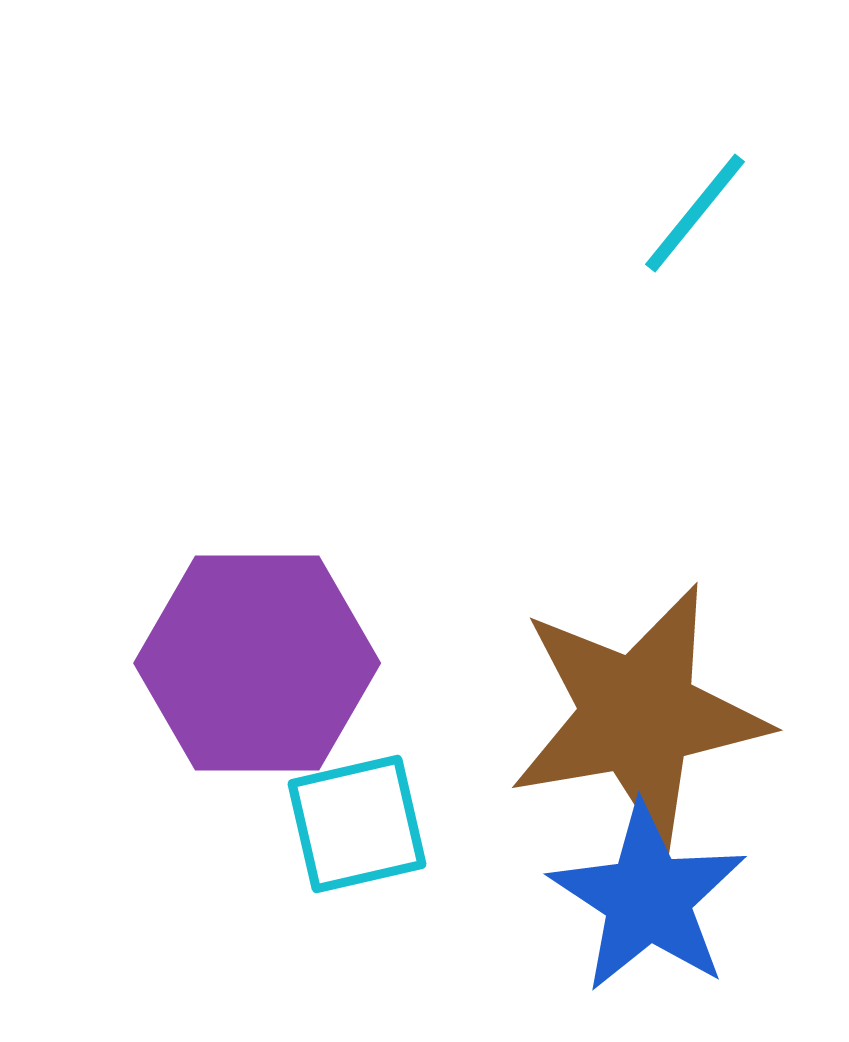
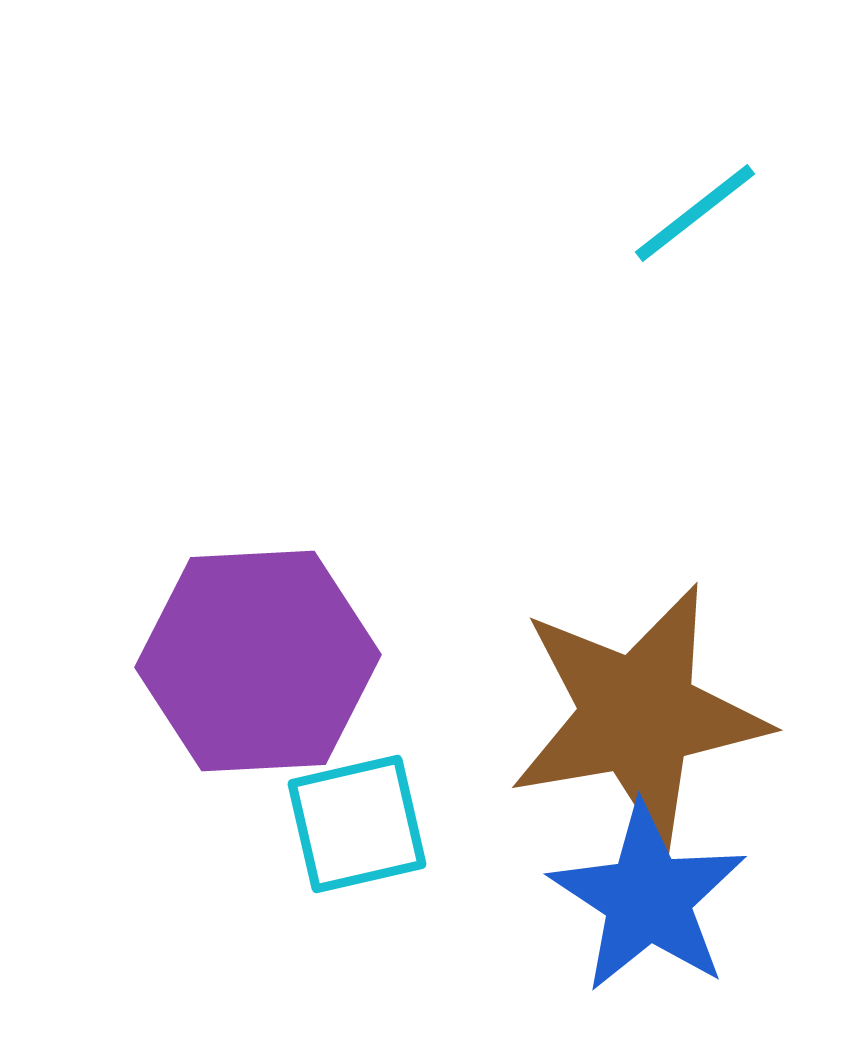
cyan line: rotated 13 degrees clockwise
purple hexagon: moved 1 px right, 2 px up; rotated 3 degrees counterclockwise
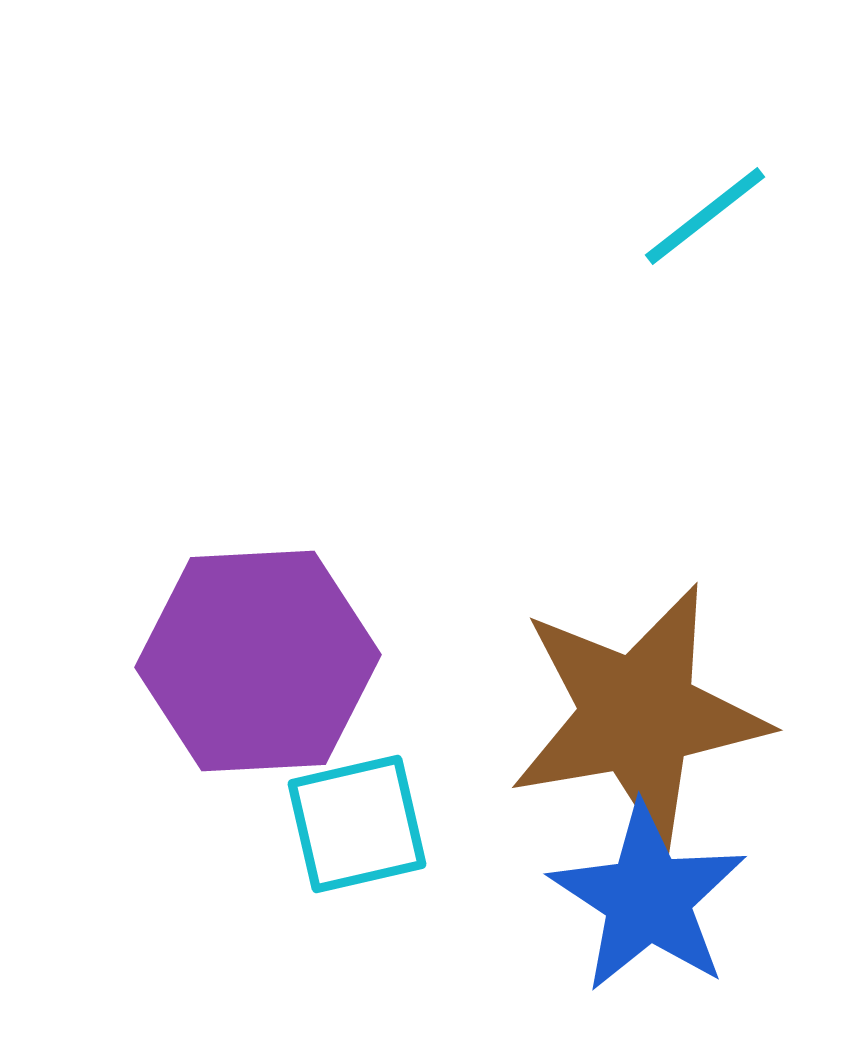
cyan line: moved 10 px right, 3 px down
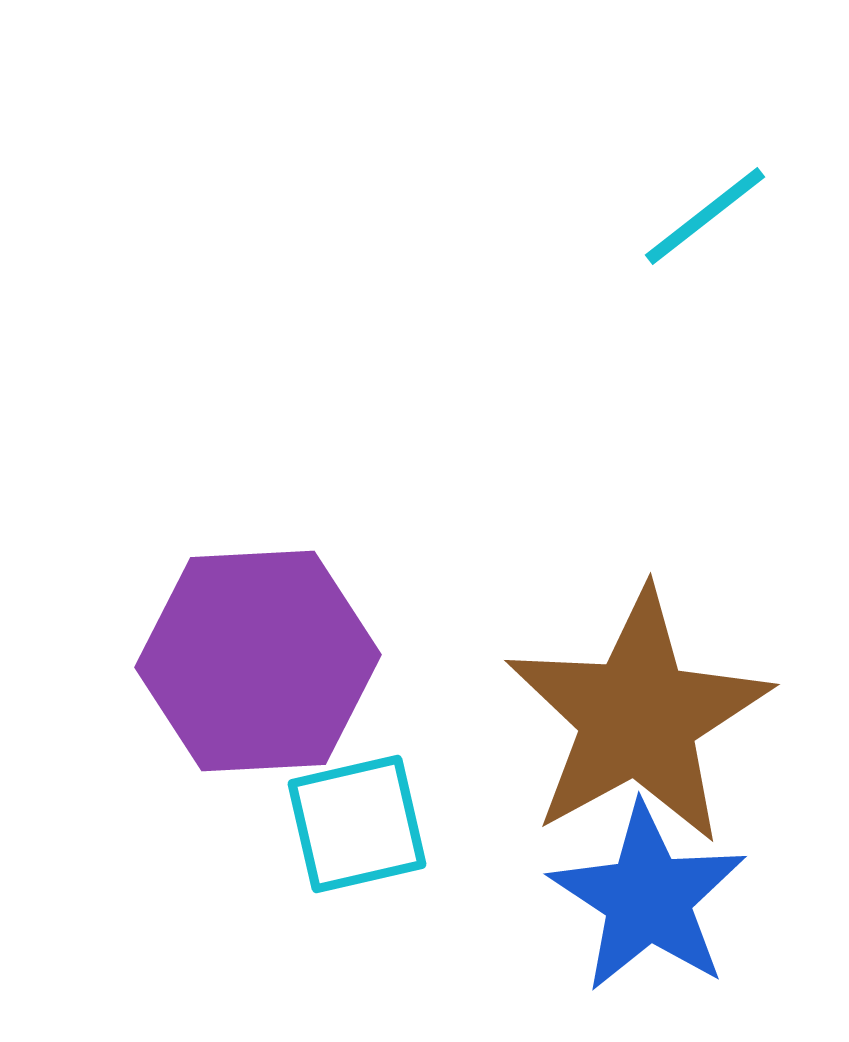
brown star: moved 2 px down; rotated 19 degrees counterclockwise
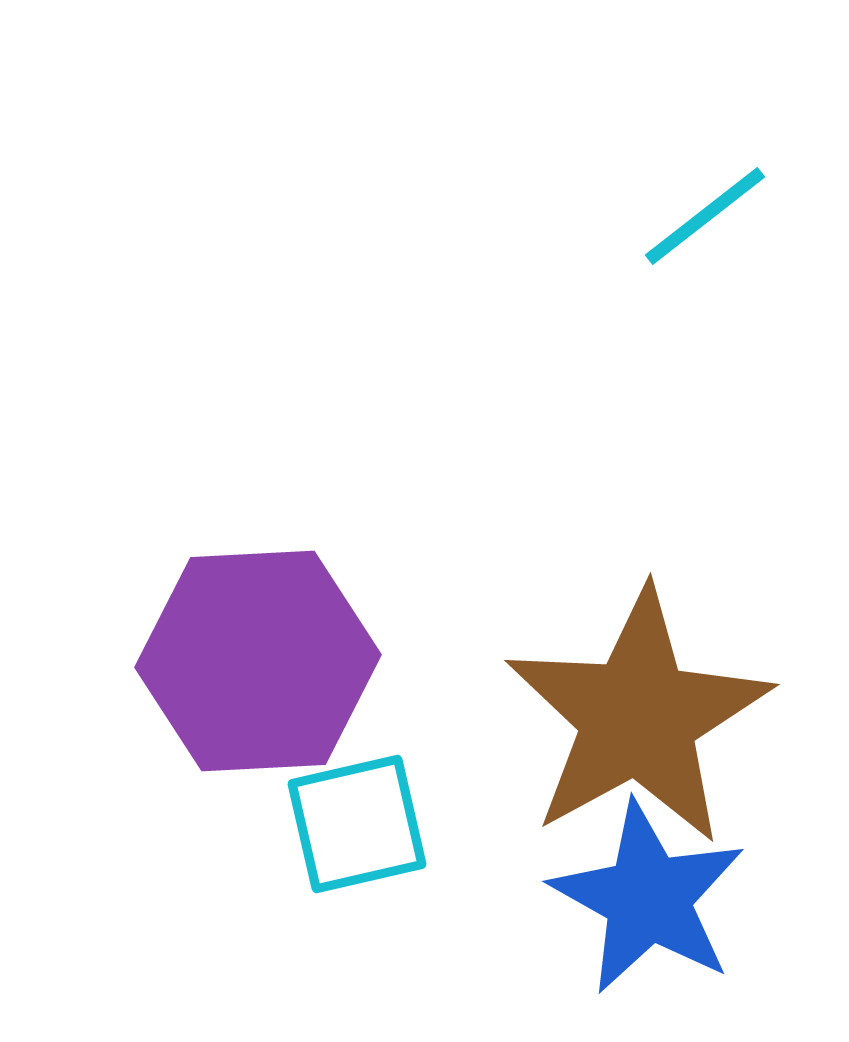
blue star: rotated 4 degrees counterclockwise
